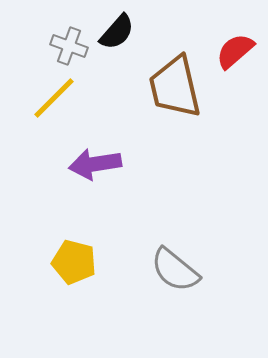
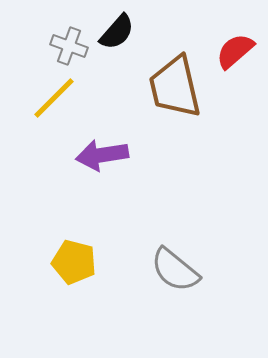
purple arrow: moved 7 px right, 9 px up
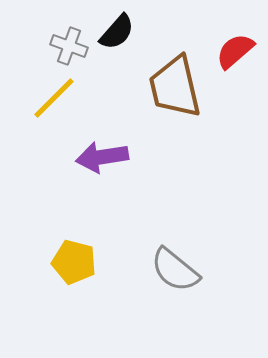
purple arrow: moved 2 px down
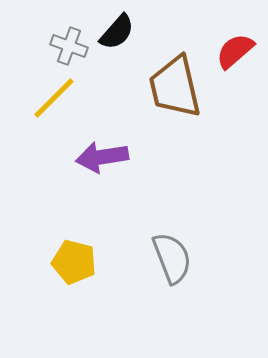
gray semicircle: moved 3 px left, 12 px up; rotated 150 degrees counterclockwise
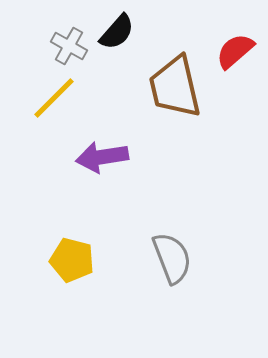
gray cross: rotated 9 degrees clockwise
yellow pentagon: moved 2 px left, 2 px up
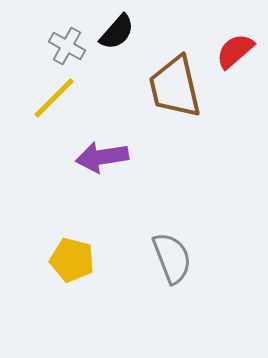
gray cross: moved 2 px left
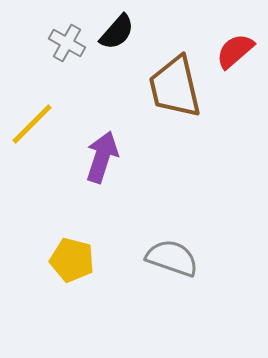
gray cross: moved 3 px up
yellow line: moved 22 px left, 26 px down
purple arrow: rotated 117 degrees clockwise
gray semicircle: rotated 50 degrees counterclockwise
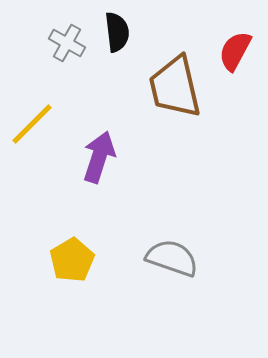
black semicircle: rotated 48 degrees counterclockwise
red semicircle: rotated 21 degrees counterclockwise
purple arrow: moved 3 px left
yellow pentagon: rotated 27 degrees clockwise
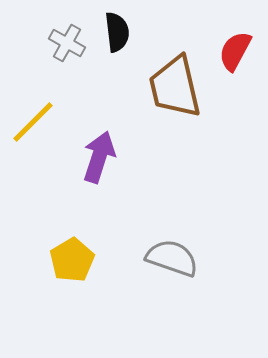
yellow line: moved 1 px right, 2 px up
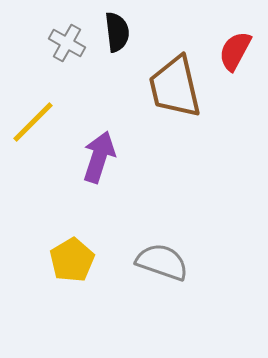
gray semicircle: moved 10 px left, 4 px down
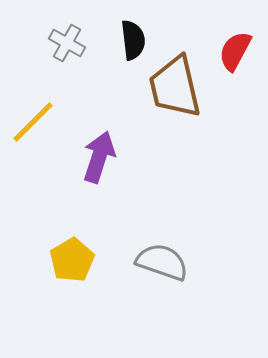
black semicircle: moved 16 px right, 8 px down
